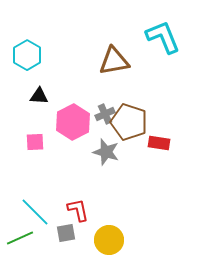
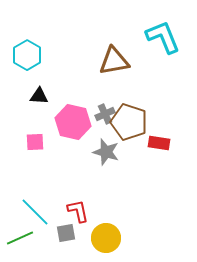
pink hexagon: rotated 20 degrees counterclockwise
red L-shape: moved 1 px down
yellow circle: moved 3 px left, 2 px up
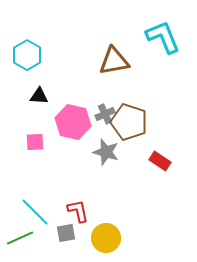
red rectangle: moved 1 px right, 18 px down; rotated 25 degrees clockwise
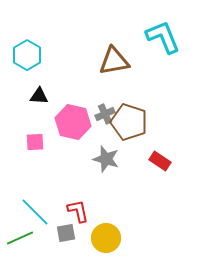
gray star: moved 7 px down
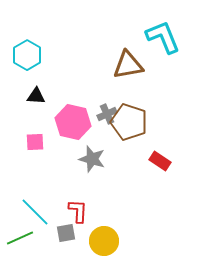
brown triangle: moved 14 px right, 4 px down
black triangle: moved 3 px left
gray cross: moved 2 px right
gray star: moved 14 px left
red L-shape: rotated 15 degrees clockwise
yellow circle: moved 2 px left, 3 px down
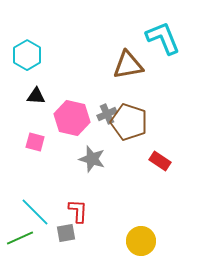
cyan L-shape: moved 1 px down
pink hexagon: moved 1 px left, 4 px up
pink square: rotated 18 degrees clockwise
yellow circle: moved 37 px right
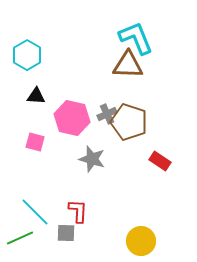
cyan L-shape: moved 27 px left
brown triangle: rotated 12 degrees clockwise
gray square: rotated 12 degrees clockwise
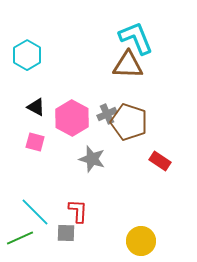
black triangle: moved 11 px down; rotated 24 degrees clockwise
pink hexagon: rotated 16 degrees clockwise
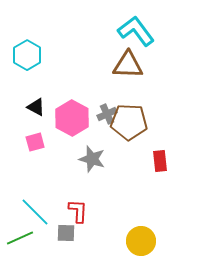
cyan L-shape: moved 7 px up; rotated 15 degrees counterclockwise
brown pentagon: rotated 15 degrees counterclockwise
pink square: rotated 30 degrees counterclockwise
red rectangle: rotated 50 degrees clockwise
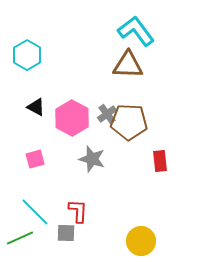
gray cross: rotated 12 degrees counterclockwise
pink square: moved 17 px down
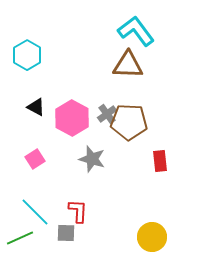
pink square: rotated 18 degrees counterclockwise
yellow circle: moved 11 px right, 4 px up
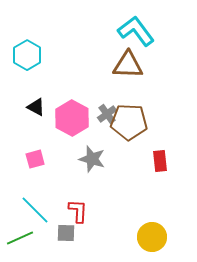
pink square: rotated 18 degrees clockwise
cyan line: moved 2 px up
